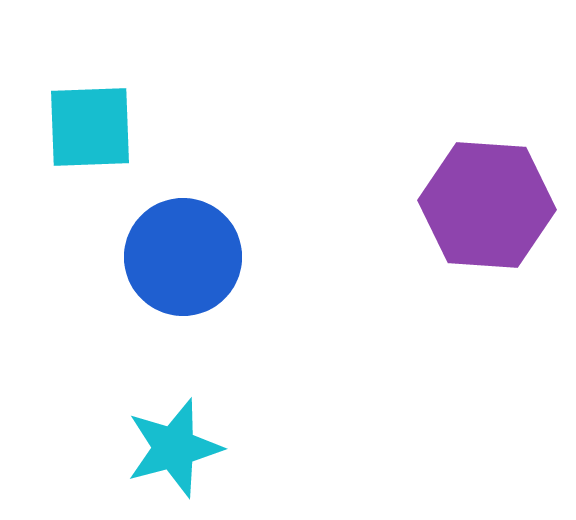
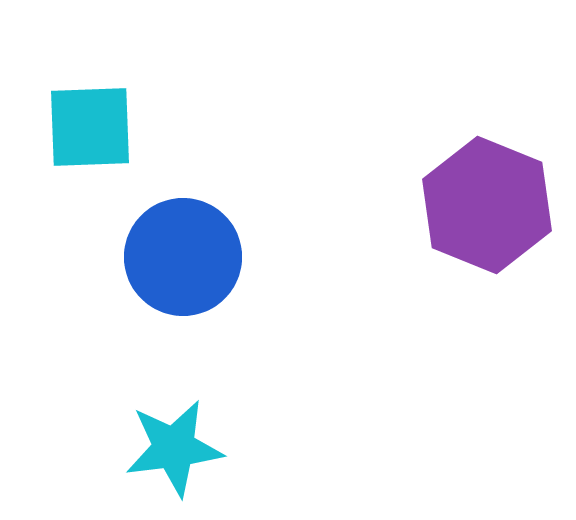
purple hexagon: rotated 18 degrees clockwise
cyan star: rotated 8 degrees clockwise
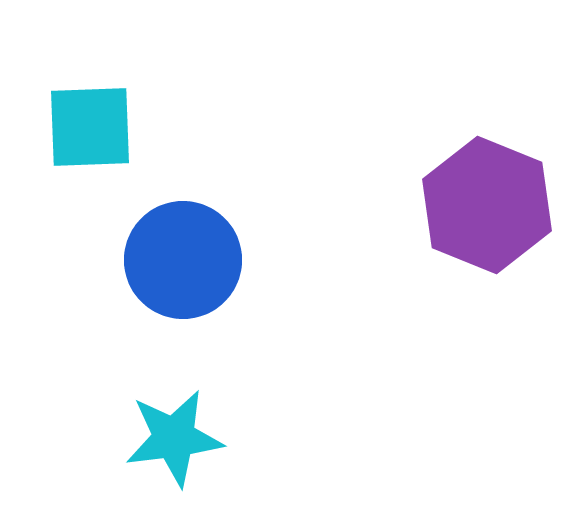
blue circle: moved 3 px down
cyan star: moved 10 px up
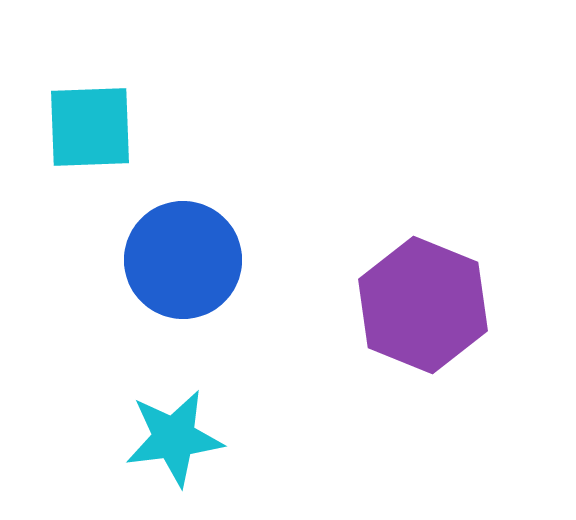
purple hexagon: moved 64 px left, 100 px down
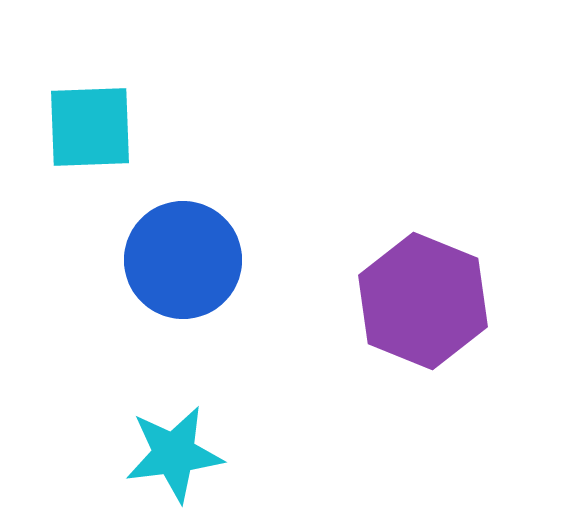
purple hexagon: moved 4 px up
cyan star: moved 16 px down
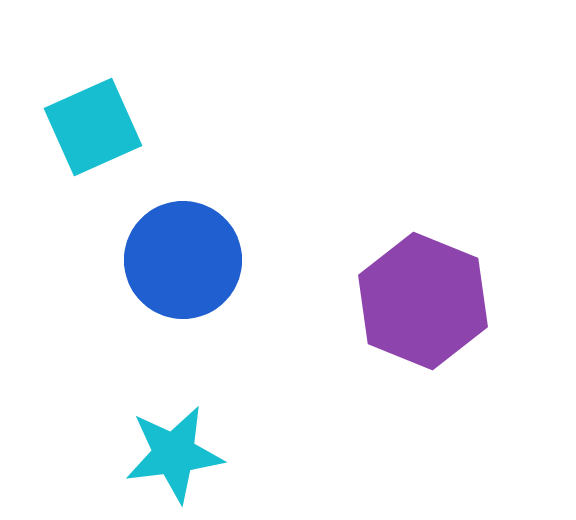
cyan square: moved 3 px right; rotated 22 degrees counterclockwise
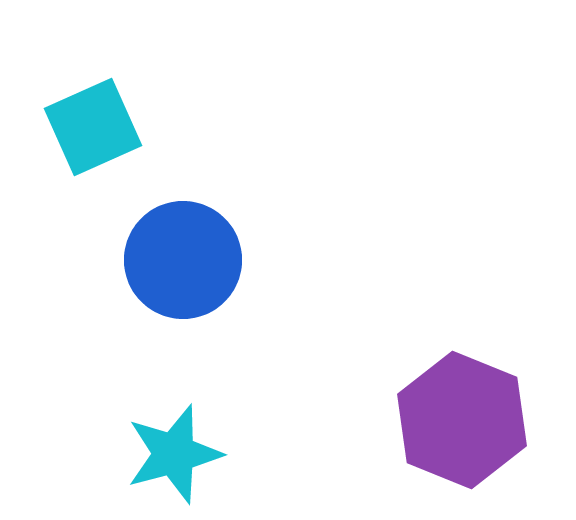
purple hexagon: moved 39 px right, 119 px down
cyan star: rotated 8 degrees counterclockwise
